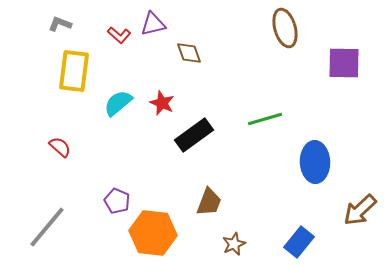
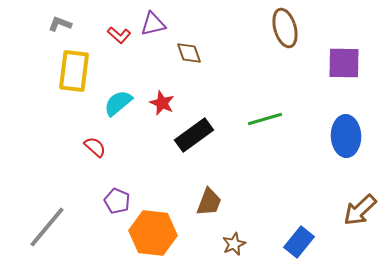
red semicircle: moved 35 px right
blue ellipse: moved 31 px right, 26 px up
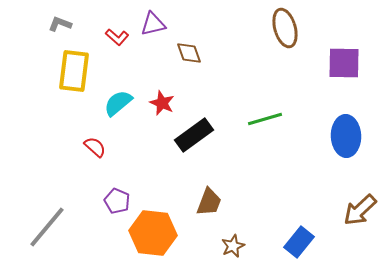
red L-shape: moved 2 px left, 2 px down
brown star: moved 1 px left, 2 px down
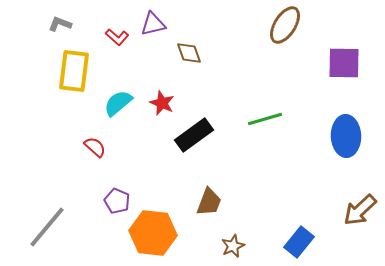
brown ellipse: moved 3 px up; rotated 48 degrees clockwise
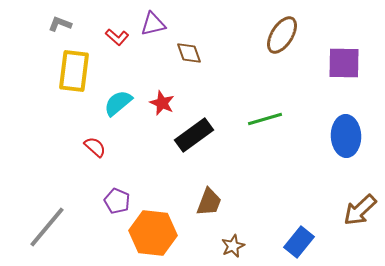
brown ellipse: moved 3 px left, 10 px down
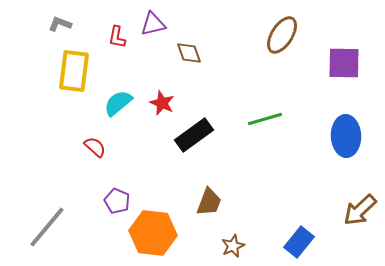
red L-shape: rotated 60 degrees clockwise
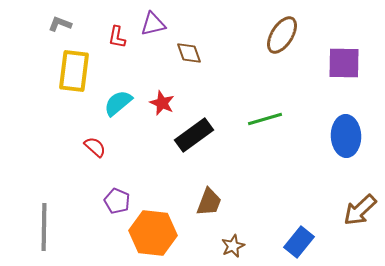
gray line: moved 3 px left; rotated 39 degrees counterclockwise
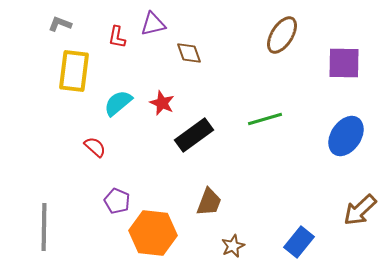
blue ellipse: rotated 36 degrees clockwise
